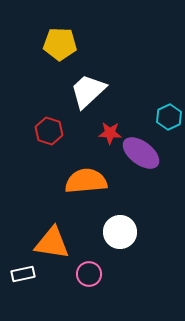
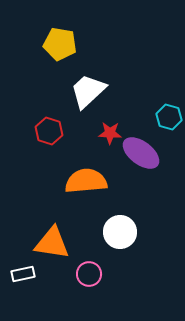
yellow pentagon: rotated 8 degrees clockwise
cyan hexagon: rotated 20 degrees counterclockwise
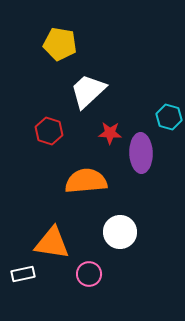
purple ellipse: rotated 51 degrees clockwise
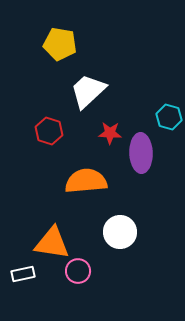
pink circle: moved 11 px left, 3 px up
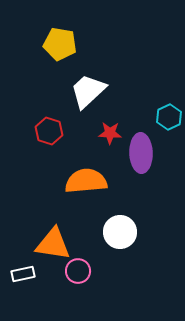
cyan hexagon: rotated 20 degrees clockwise
orange triangle: moved 1 px right, 1 px down
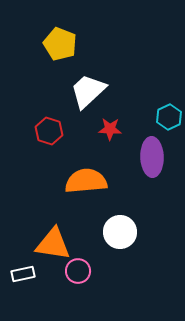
yellow pentagon: rotated 12 degrees clockwise
red star: moved 4 px up
purple ellipse: moved 11 px right, 4 px down
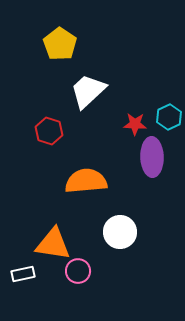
yellow pentagon: rotated 12 degrees clockwise
red star: moved 25 px right, 5 px up
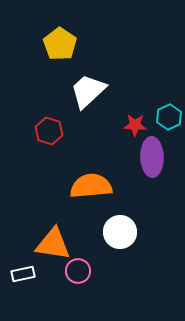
red star: moved 1 px down
orange semicircle: moved 5 px right, 5 px down
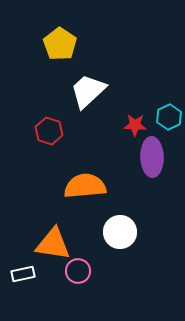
orange semicircle: moved 6 px left
